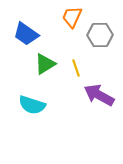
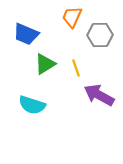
blue trapezoid: rotated 12 degrees counterclockwise
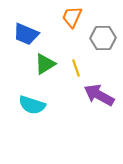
gray hexagon: moved 3 px right, 3 px down
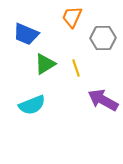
purple arrow: moved 4 px right, 5 px down
cyan semicircle: rotated 40 degrees counterclockwise
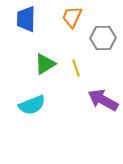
blue trapezoid: moved 15 px up; rotated 68 degrees clockwise
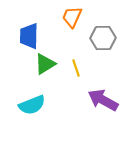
blue trapezoid: moved 3 px right, 17 px down
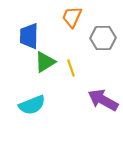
green triangle: moved 2 px up
yellow line: moved 5 px left
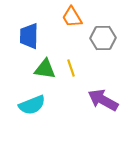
orange trapezoid: rotated 55 degrees counterclockwise
green triangle: moved 7 px down; rotated 40 degrees clockwise
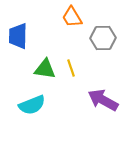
blue trapezoid: moved 11 px left
